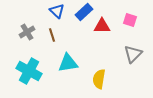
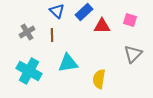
brown line: rotated 16 degrees clockwise
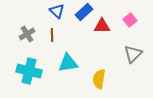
pink square: rotated 32 degrees clockwise
gray cross: moved 2 px down
cyan cross: rotated 15 degrees counterclockwise
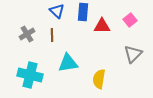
blue rectangle: moved 1 px left; rotated 42 degrees counterclockwise
cyan cross: moved 1 px right, 4 px down
